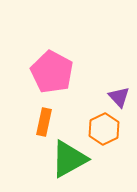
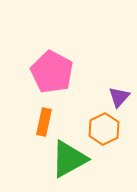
purple triangle: rotated 25 degrees clockwise
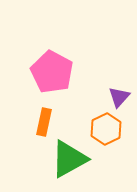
orange hexagon: moved 2 px right
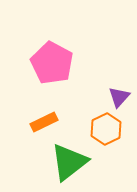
pink pentagon: moved 9 px up
orange rectangle: rotated 52 degrees clockwise
green triangle: moved 3 px down; rotated 9 degrees counterclockwise
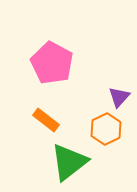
orange rectangle: moved 2 px right, 2 px up; rotated 64 degrees clockwise
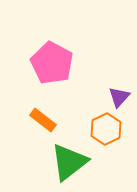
orange rectangle: moved 3 px left
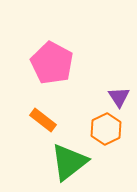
purple triangle: rotated 15 degrees counterclockwise
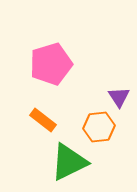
pink pentagon: moved 1 px left, 1 px down; rotated 27 degrees clockwise
orange hexagon: moved 7 px left, 2 px up; rotated 20 degrees clockwise
green triangle: rotated 12 degrees clockwise
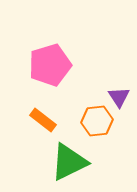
pink pentagon: moved 1 px left, 1 px down
orange hexagon: moved 2 px left, 6 px up
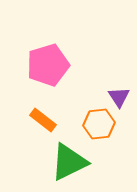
pink pentagon: moved 2 px left
orange hexagon: moved 2 px right, 3 px down
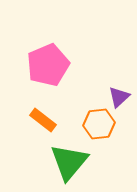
pink pentagon: rotated 6 degrees counterclockwise
purple triangle: rotated 20 degrees clockwise
green triangle: rotated 24 degrees counterclockwise
